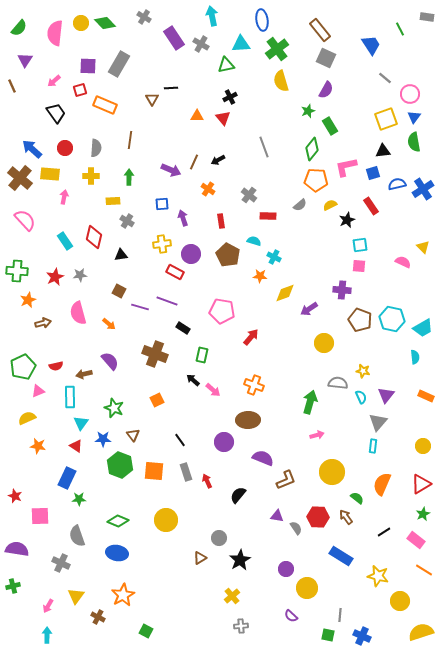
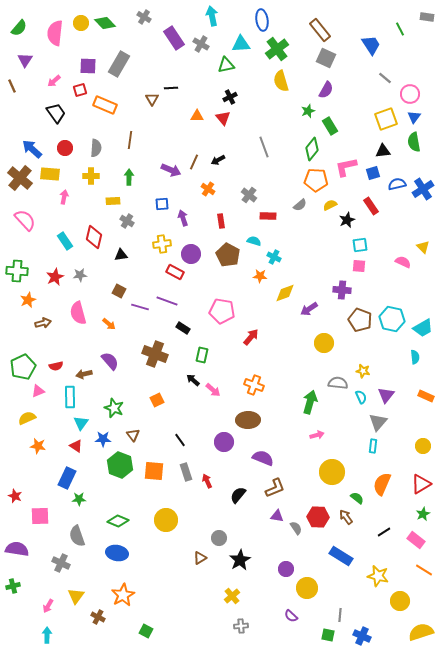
brown L-shape at (286, 480): moved 11 px left, 8 px down
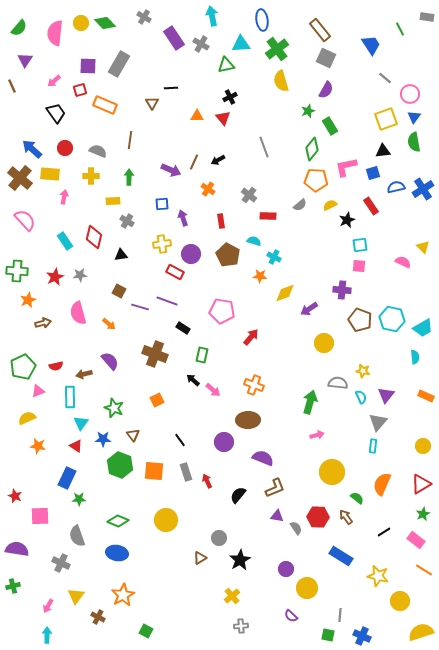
brown triangle at (152, 99): moved 4 px down
gray semicircle at (96, 148): moved 2 px right, 3 px down; rotated 72 degrees counterclockwise
blue semicircle at (397, 184): moved 1 px left, 3 px down
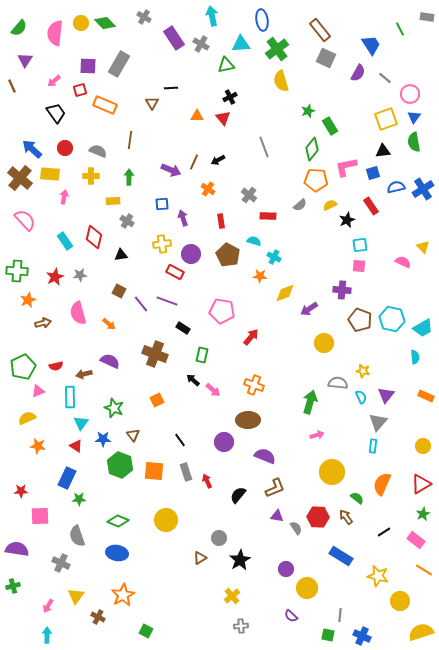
purple semicircle at (326, 90): moved 32 px right, 17 px up
purple line at (140, 307): moved 1 px right, 3 px up; rotated 36 degrees clockwise
purple semicircle at (110, 361): rotated 24 degrees counterclockwise
purple semicircle at (263, 458): moved 2 px right, 2 px up
red star at (15, 496): moved 6 px right, 5 px up; rotated 24 degrees counterclockwise
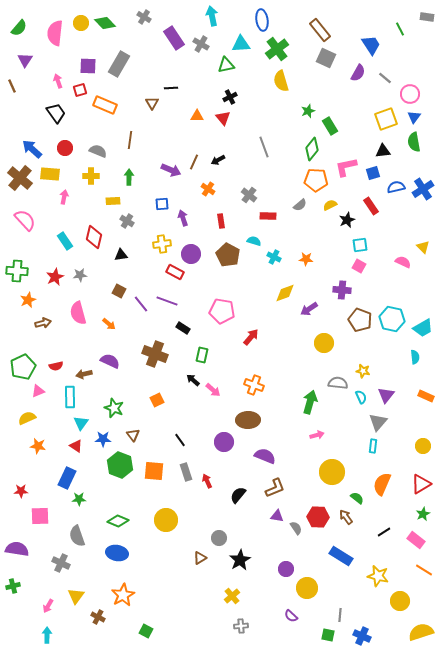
pink arrow at (54, 81): moved 4 px right; rotated 112 degrees clockwise
pink square at (359, 266): rotated 24 degrees clockwise
orange star at (260, 276): moved 46 px right, 17 px up
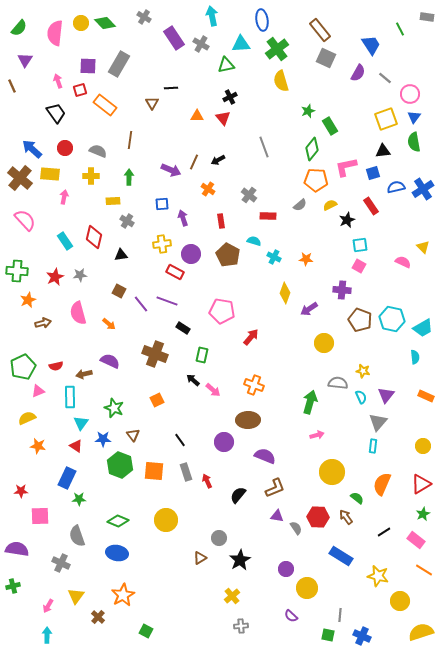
orange rectangle at (105, 105): rotated 15 degrees clockwise
yellow diamond at (285, 293): rotated 50 degrees counterclockwise
brown cross at (98, 617): rotated 16 degrees clockwise
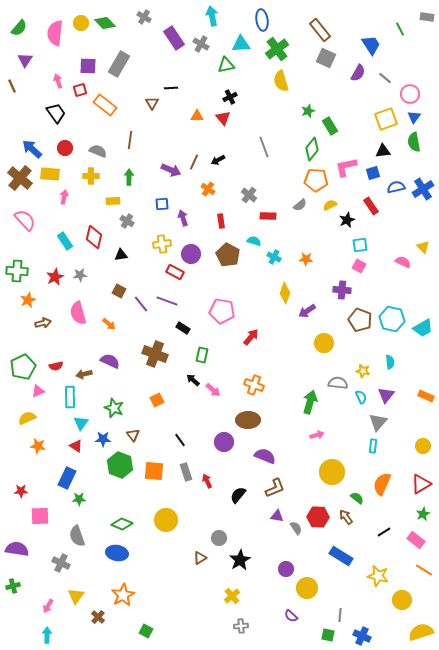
purple arrow at (309, 309): moved 2 px left, 2 px down
cyan semicircle at (415, 357): moved 25 px left, 5 px down
green diamond at (118, 521): moved 4 px right, 3 px down
yellow circle at (400, 601): moved 2 px right, 1 px up
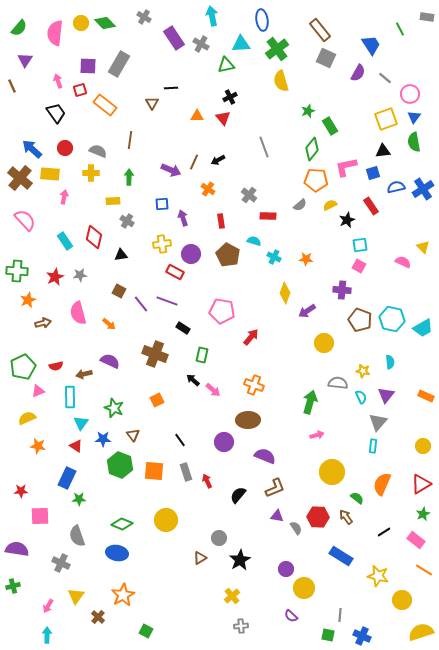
yellow cross at (91, 176): moved 3 px up
yellow circle at (307, 588): moved 3 px left
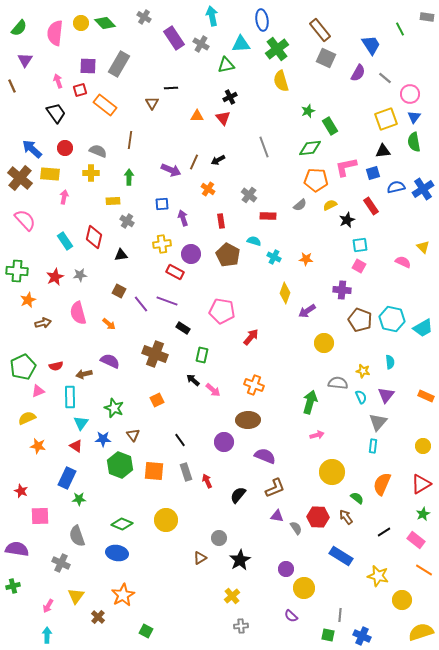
green diamond at (312, 149): moved 2 px left, 1 px up; rotated 45 degrees clockwise
red star at (21, 491): rotated 24 degrees clockwise
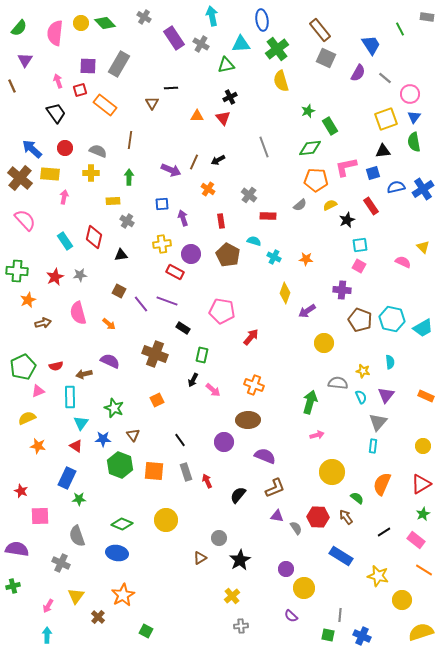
black arrow at (193, 380): rotated 104 degrees counterclockwise
